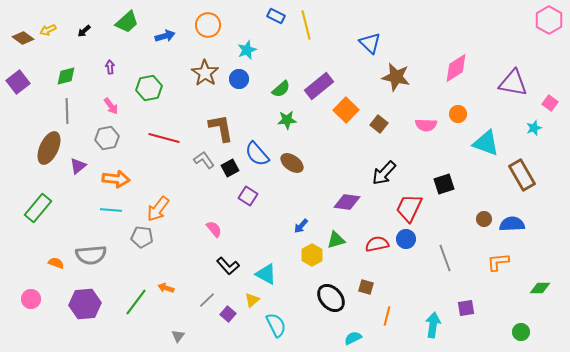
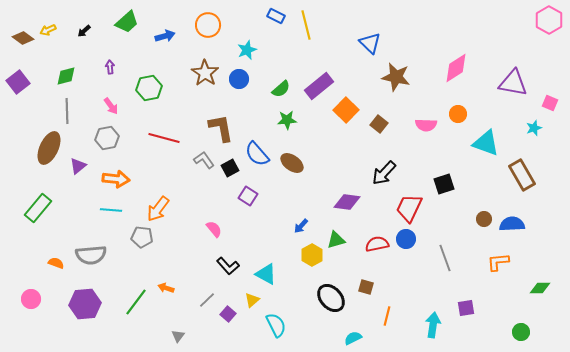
pink square at (550, 103): rotated 14 degrees counterclockwise
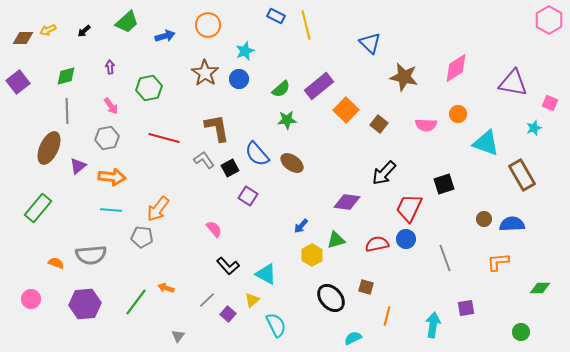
brown diamond at (23, 38): rotated 35 degrees counterclockwise
cyan star at (247, 50): moved 2 px left, 1 px down
brown star at (396, 77): moved 8 px right
brown L-shape at (221, 128): moved 4 px left
orange arrow at (116, 179): moved 4 px left, 2 px up
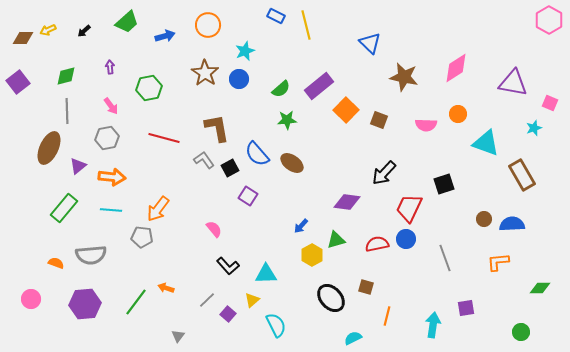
brown square at (379, 124): moved 4 px up; rotated 18 degrees counterclockwise
green rectangle at (38, 208): moved 26 px right
cyan triangle at (266, 274): rotated 30 degrees counterclockwise
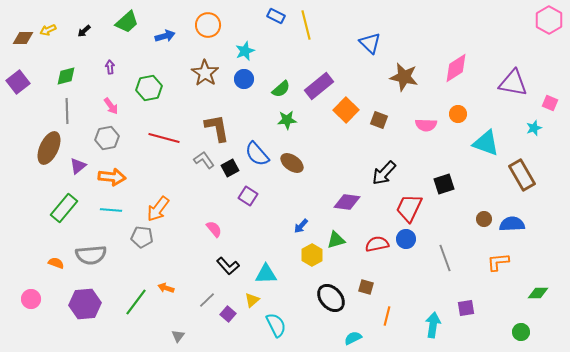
blue circle at (239, 79): moved 5 px right
green diamond at (540, 288): moved 2 px left, 5 px down
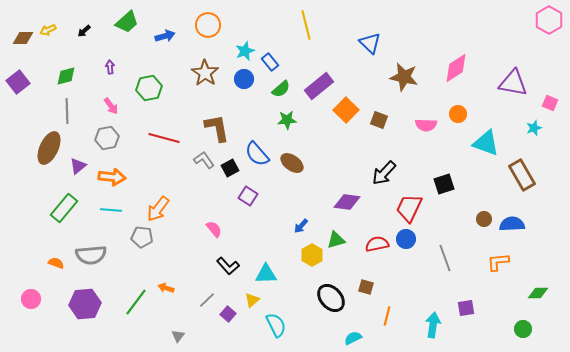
blue rectangle at (276, 16): moved 6 px left, 46 px down; rotated 24 degrees clockwise
green circle at (521, 332): moved 2 px right, 3 px up
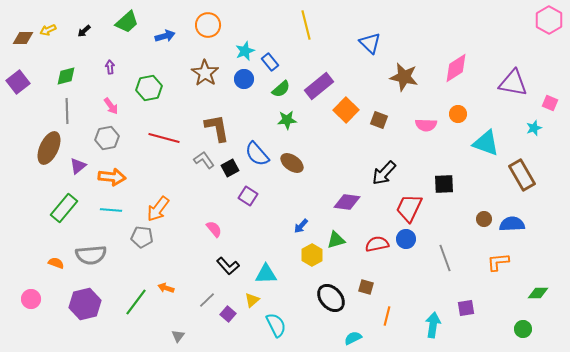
black square at (444, 184): rotated 15 degrees clockwise
purple hexagon at (85, 304): rotated 8 degrees counterclockwise
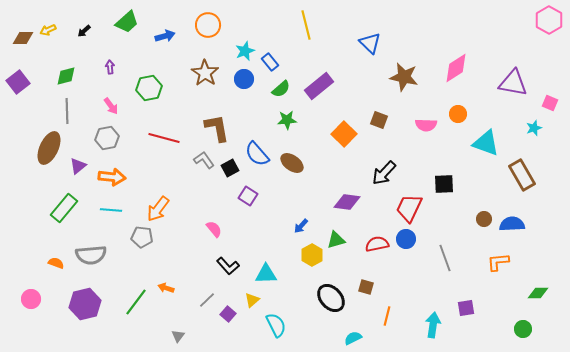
orange square at (346, 110): moved 2 px left, 24 px down
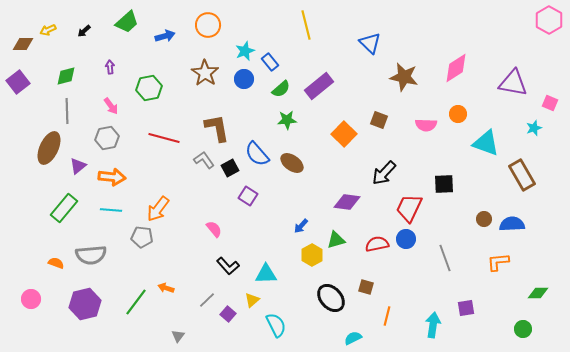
brown diamond at (23, 38): moved 6 px down
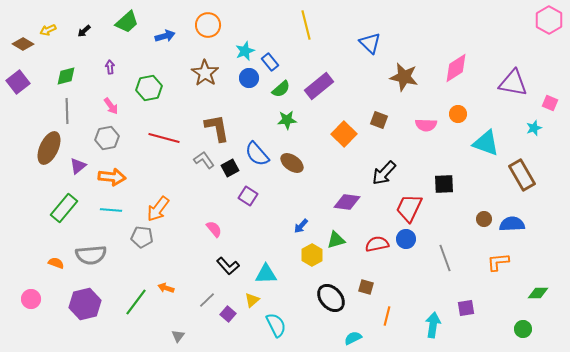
brown diamond at (23, 44): rotated 30 degrees clockwise
blue circle at (244, 79): moved 5 px right, 1 px up
